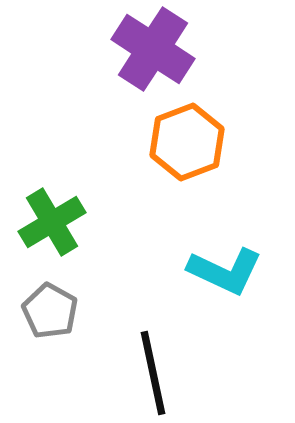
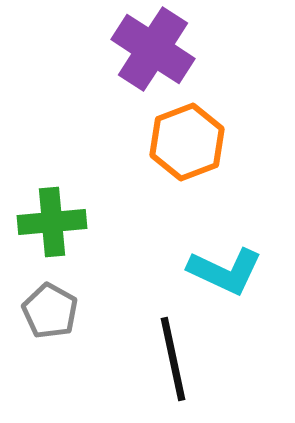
green cross: rotated 26 degrees clockwise
black line: moved 20 px right, 14 px up
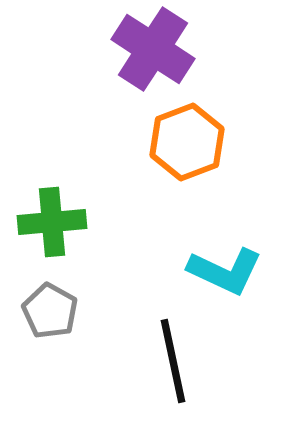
black line: moved 2 px down
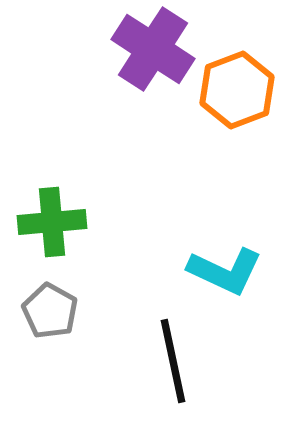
orange hexagon: moved 50 px right, 52 px up
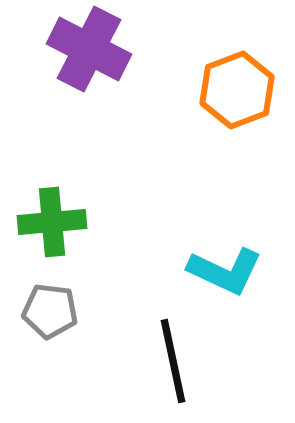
purple cross: moved 64 px left; rotated 6 degrees counterclockwise
gray pentagon: rotated 22 degrees counterclockwise
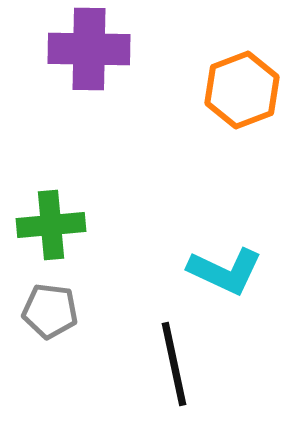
purple cross: rotated 26 degrees counterclockwise
orange hexagon: moved 5 px right
green cross: moved 1 px left, 3 px down
black line: moved 1 px right, 3 px down
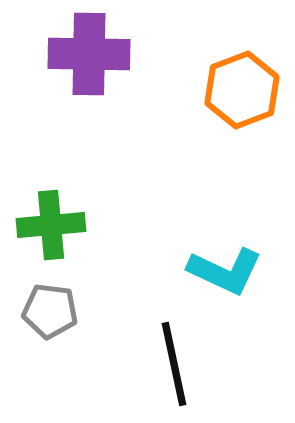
purple cross: moved 5 px down
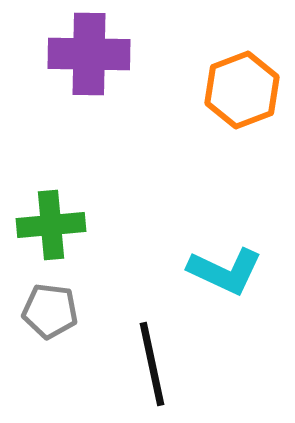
black line: moved 22 px left
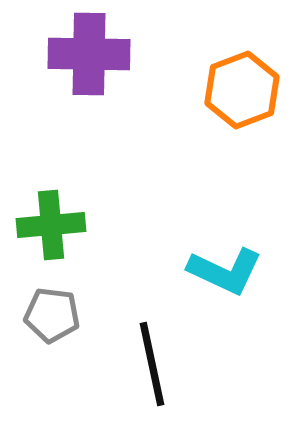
gray pentagon: moved 2 px right, 4 px down
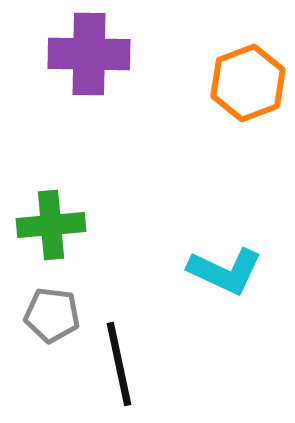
orange hexagon: moved 6 px right, 7 px up
black line: moved 33 px left
